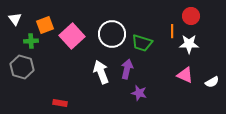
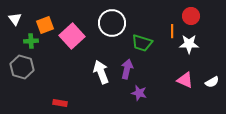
white circle: moved 11 px up
pink triangle: moved 5 px down
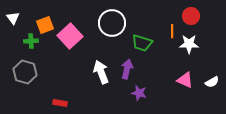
white triangle: moved 2 px left, 1 px up
pink square: moved 2 px left
gray hexagon: moved 3 px right, 5 px down
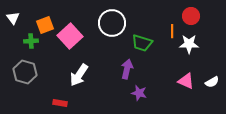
white arrow: moved 22 px left, 3 px down; rotated 125 degrees counterclockwise
pink triangle: moved 1 px right, 1 px down
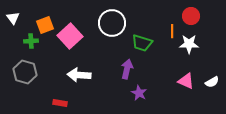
white arrow: rotated 60 degrees clockwise
purple star: rotated 14 degrees clockwise
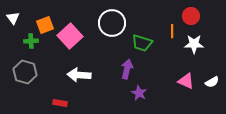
white star: moved 5 px right
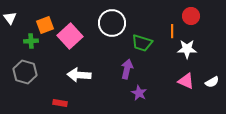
white triangle: moved 3 px left
white star: moved 7 px left, 5 px down
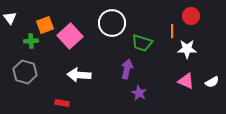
red rectangle: moved 2 px right
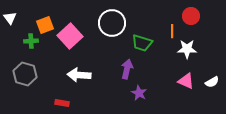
gray hexagon: moved 2 px down
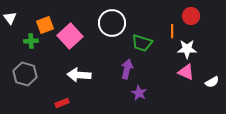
pink triangle: moved 9 px up
red rectangle: rotated 32 degrees counterclockwise
